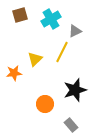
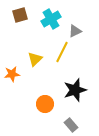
orange star: moved 2 px left, 1 px down
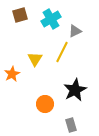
yellow triangle: rotated 14 degrees counterclockwise
orange star: rotated 21 degrees counterclockwise
black star: rotated 10 degrees counterclockwise
gray rectangle: rotated 24 degrees clockwise
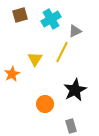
gray rectangle: moved 1 px down
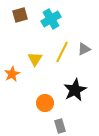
gray triangle: moved 9 px right, 18 px down
orange circle: moved 1 px up
gray rectangle: moved 11 px left
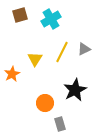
gray rectangle: moved 2 px up
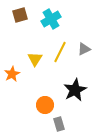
yellow line: moved 2 px left
orange circle: moved 2 px down
gray rectangle: moved 1 px left
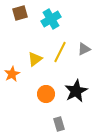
brown square: moved 2 px up
yellow triangle: rotated 21 degrees clockwise
black star: moved 1 px right, 1 px down
orange circle: moved 1 px right, 11 px up
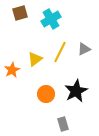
orange star: moved 4 px up
gray rectangle: moved 4 px right
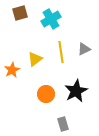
yellow line: moved 1 px right; rotated 35 degrees counterclockwise
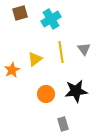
gray triangle: rotated 40 degrees counterclockwise
black star: rotated 20 degrees clockwise
